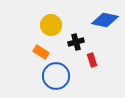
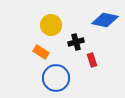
blue circle: moved 2 px down
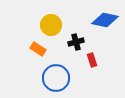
orange rectangle: moved 3 px left, 3 px up
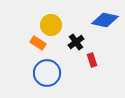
black cross: rotated 21 degrees counterclockwise
orange rectangle: moved 6 px up
blue circle: moved 9 px left, 5 px up
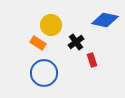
blue circle: moved 3 px left
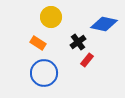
blue diamond: moved 1 px left, 4 px down
yellow circle: moved 8 px up
black cross: moved 2 px right
red rectangle: moved 5 px left; rotated 56 degrees clockwise
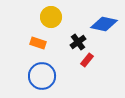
orange rectangle: rotated 14 degrees counterclockwise
blue circle: moved 2 px left, 3 px down
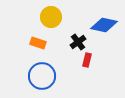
blue diamond: moved 1 px down
red rectangle: rotated 24 degrees counterclockwise
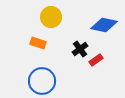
black cross: moved 2 px right, 7 px down
red rectangle: moved 9 px right; rotated 40 degrees clockwise
blue circle: moved 5 px down
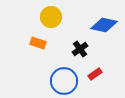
red rectangle: moved 1 px left, 14 px down
blue circle: moved 22 px right
